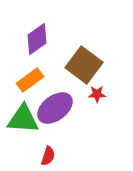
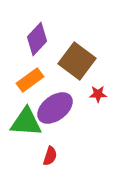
purple diamond: rotated 12 degrees counterclockwise
brown square: moved 7 px left, 4 px up
red star: moved 1 px right
green triangle: moved 3 px right, 3 px down
red semicircle: moved 2 px right
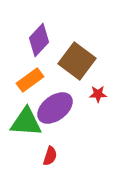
purple diamond: moved 2 px right, 1 px down
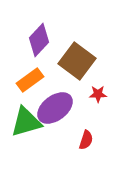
green triangle: rotated 20 degrees counterclockwise
red semicircle: moved 36 px right, 16 px up
